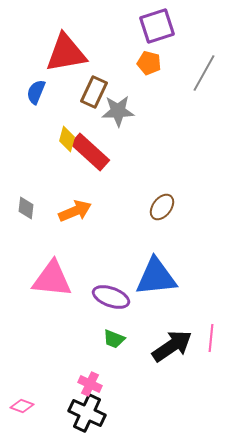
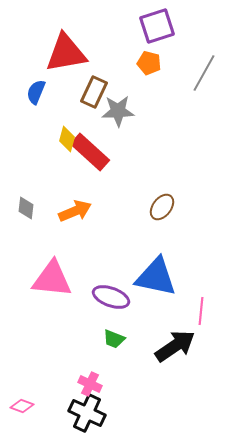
blue triangle: rotated 18 degrees clockwise
pink line: moved 10 px left, 27 px up
black arrow: moved 3 px right
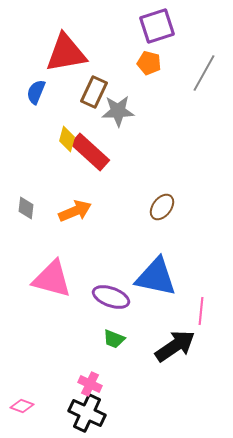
pink triangle: rotated 9 degrees clockwise
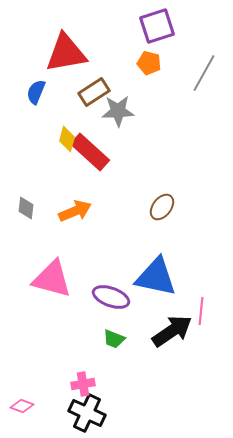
brown rectangle: rotated 32 degrees clockwise
black arrow: moved 3 px left, 15 px up
pink cross: moved 7 px left; rotated 35 degrees counterclockwise
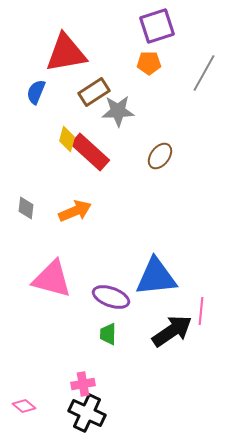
orange pentagon: rotated 15 degrees counterclockwise
brown ellipse: moved 2 px left, 51 px up
blue triangle: rotated 18 degrees counterclockwise
green trapezoid: moved 6 px left, 5 px up; rotated 70 degrees clockwise
pink diamond: moved 2 px right; rotated 20 degrees clockwise
